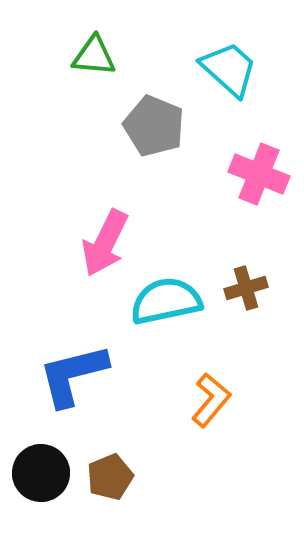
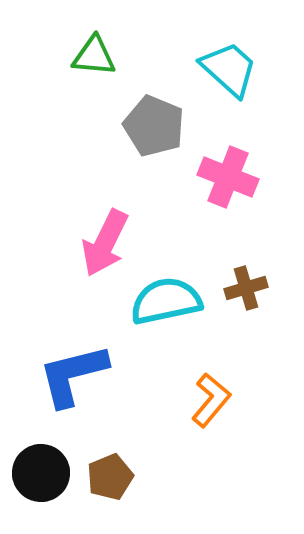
pink cross: moved 31 px left, 3 px down
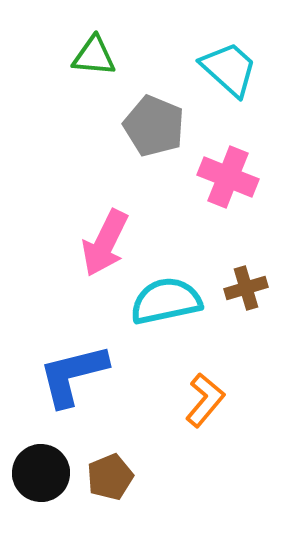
orange L-shape: moved 6 px left
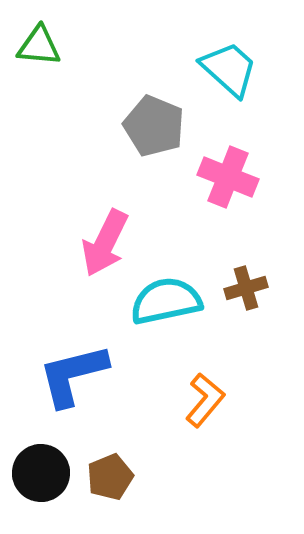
green triangle: moved 55 px left, 10 px up
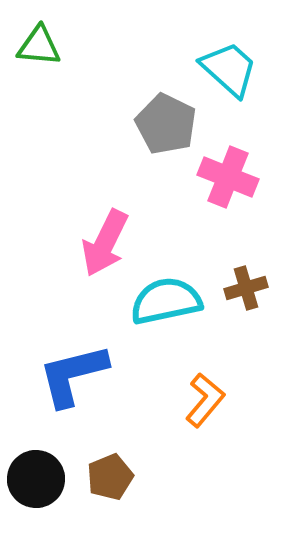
gray pentagon: moved 12 px right, 2 px up; rotated 4 degrees clockwise
black circle: moved 5 px left, 6 px down
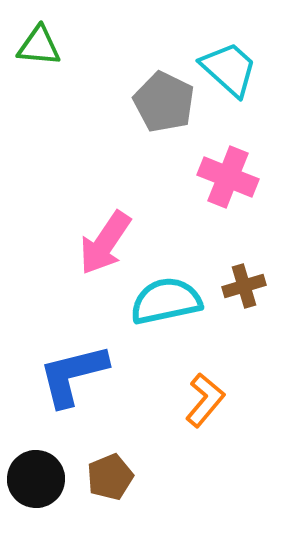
gray pentagon: moved 2 px left, 22 px up
pink arrow: rotated 8 degrees clockwise
brown cross: moved 2 px left, 2 px up
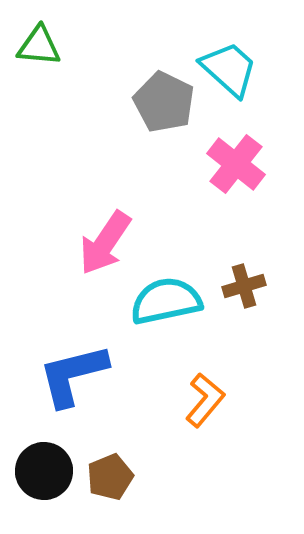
pink cross: moved 8 px right, 13 px up; rotated 16 degrees clockwise
black circle: moved 8 px right, 8 px up
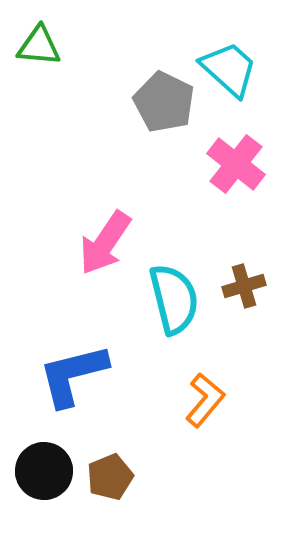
cyan semicircle: moved 8 px right, 2 px up; rotated 88 degrees clockwise
